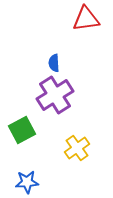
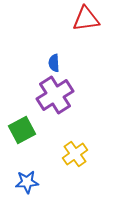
yellow cross: moved 2 px left, 6 px down
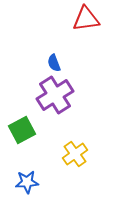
blue semicircle: rotated 18 degrees counterclockwise
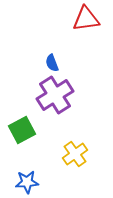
blue semicircle: moved 2 px left
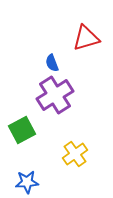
red triangle: moved 19 px down; rotated 8 degrees counterclockwise
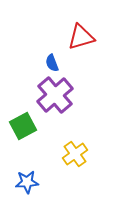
red triangle: moved 5 px left, 1 px up
purple cross: rotated 9 degrees counterclockwise
green square: moved 1 px right, 4 px up
